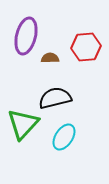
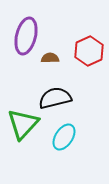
red hexagon: moved 3 px right, 4 px down; rotated 20 degrees counterclockwise
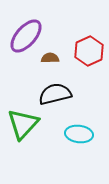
purple ellipse: rotated 27 degrees clockwise
black semicircle: moved 4 px up
cyan ellipse: moved 15 px right, 3 px up; rotated 64 degrees clockwise
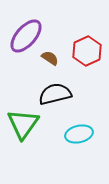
red hexagon: moved 2 px left
brown semicircle: rotated 36 degrees clockwise
green triangle: rotated 8 degrees counterclockwise
cyan ellipse: rotated 20 degrees counterclockwise
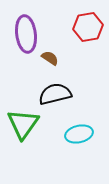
purple ellipse: moved 2 px up; rotated 48 degrees counterclockwise
red hexagon: moved 1 px right, 24 px up; rotated 16 degrees clockwise
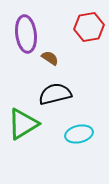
red hexagon: moved 1 px right
green triangle: rotated 24 degrees clockwise
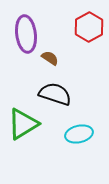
red hexagon: rotated 20 degrees counterclockwise
black semicircle: rotated 32 degrees clockwise
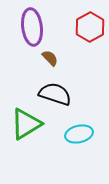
red hexagon: moved 1 px right
purple ellipse: moved 6 px right, 7 px up
brown semicircle: rotated 12 degrees clockwise
green triangle: moved 3 px right
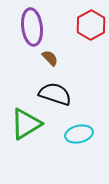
red hexagon: moved 1 px right, 2 px up
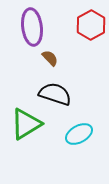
cyan ellipse: rotated 16 degrees counterclockwise
